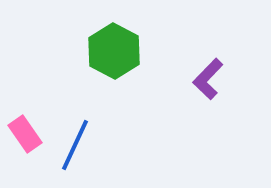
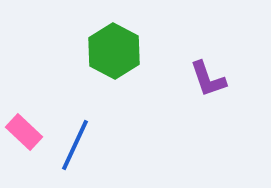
purple L-shape: rotated 63 degrees counterclockwise
pink rectangle: moved 1 px left, 2 px up; rotated 12 degrees counterclockwise
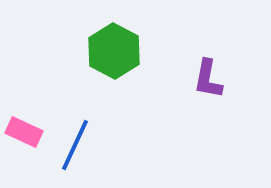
purple L-shape: rotated 30 degrees clockwise
pink rectangle: rotated 18 degrees counterclockwise
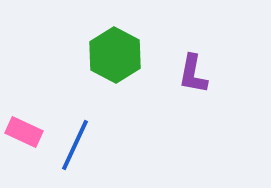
green hexagon: moved 1 px right, 4 px down
purple L-shape: moved 15 px left, 5 px up
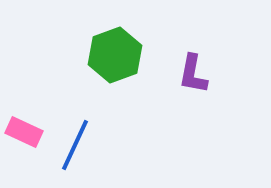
green hexagon: rotated 12 degrees clockwise
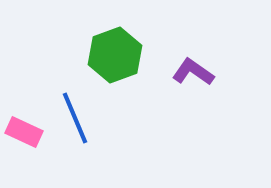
purple L-shape: moved 2 px up; rotated 114 degrees clockwise
blue line: moved 27 px up; rotated 48 degrees counterclockwise
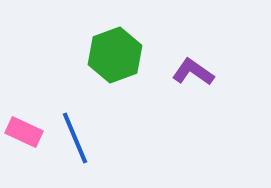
blue line: moved 20 px down
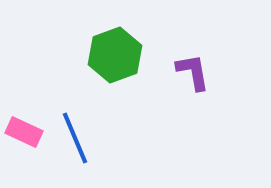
purple L-shape: rotated 45 degrees clockwise
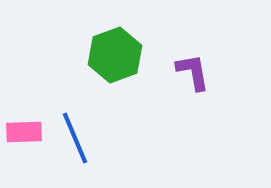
pink rectangle: rotated 27 degrees counterclockwise
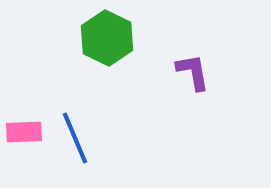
green hexagon: moved 8 px left, 17 px up; rotated 14 degrees counterclockwise
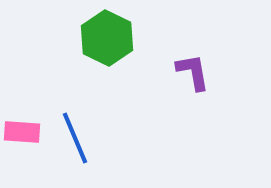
pink rectangle: moved 2 px left; rotated 6 degrees clockwise
